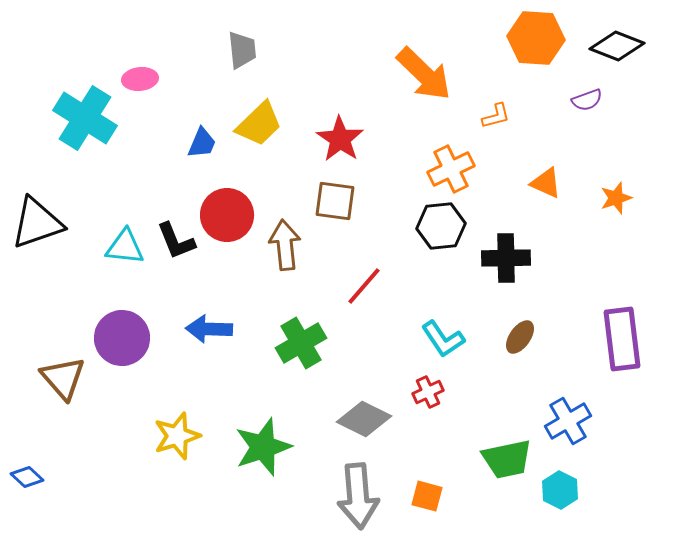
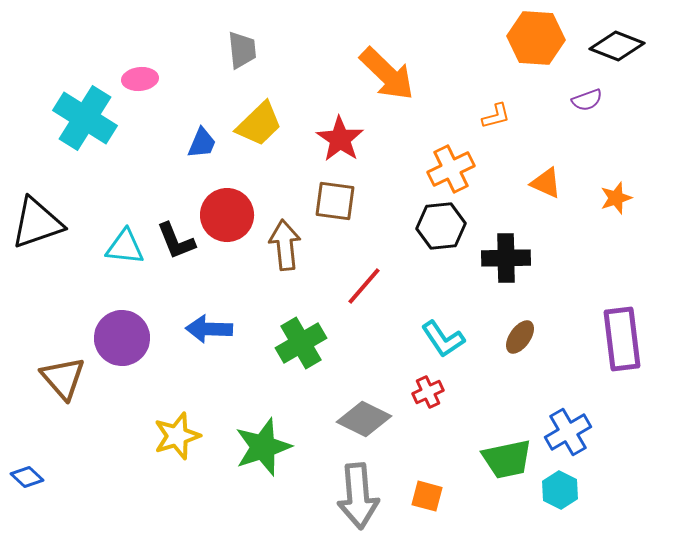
orange arrow: moved 37 px left
blue cross: moved 11 px down
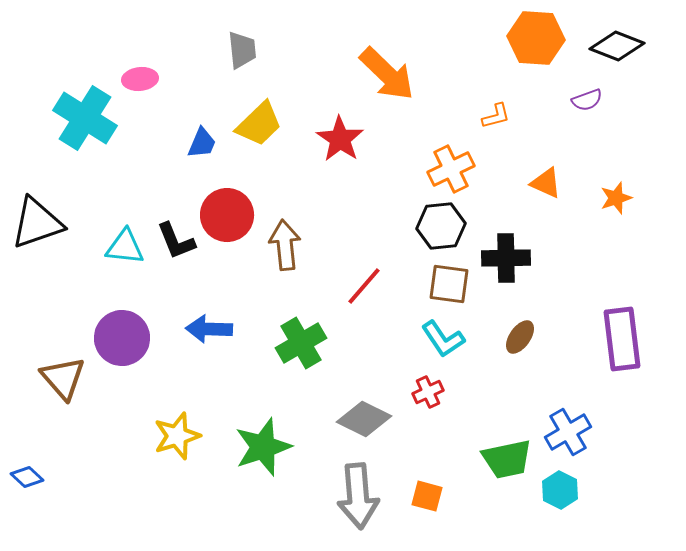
brown square: moved 114 px right, 83 px down
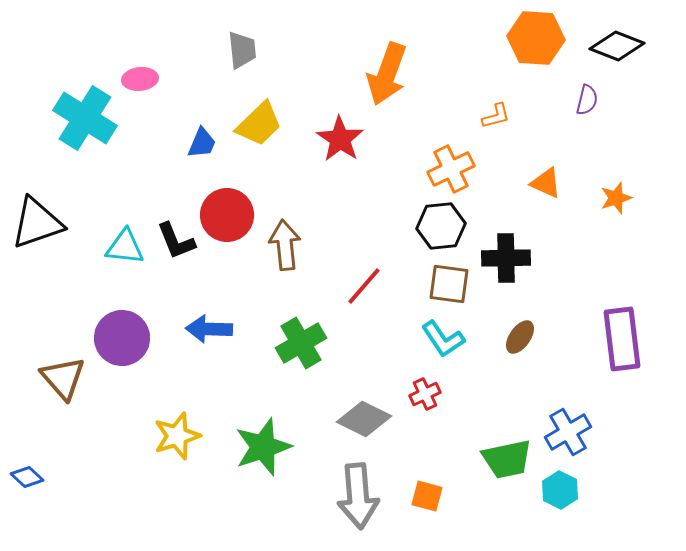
orange arrow: rotated 66 degrees clockwise
purple semicircle: rotated 56 degrees counterclockwise
red cross: moved 3 px left, 2 px down
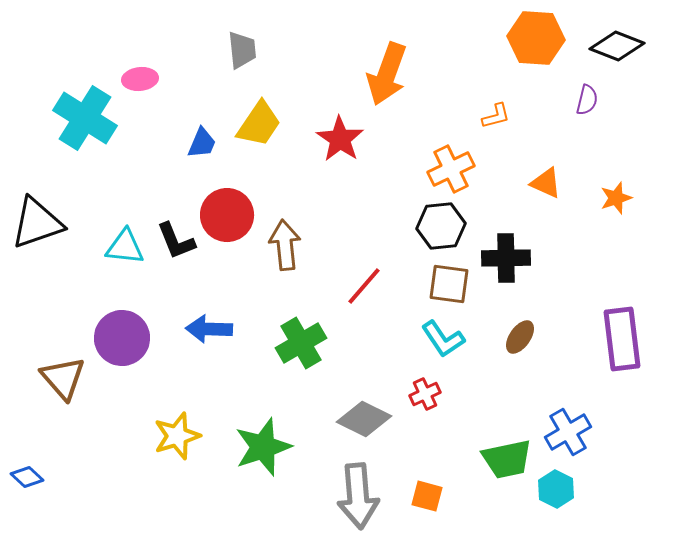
yellow trapezoid: rotated 12 degrees counterclockwise
cyan hexagon: moved 4 px left, 1 px up
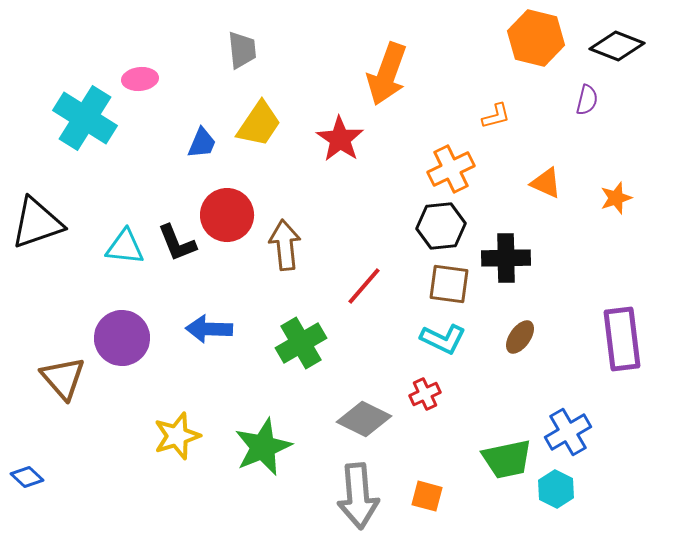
orange hexagon: rotated 10 degrees clockwise
black L-shape: moved 1 px right, 2 px down
cyan L-shape: rotated 30 degrees counterclockwise
green star: rotated 4 degrees counterclockwise
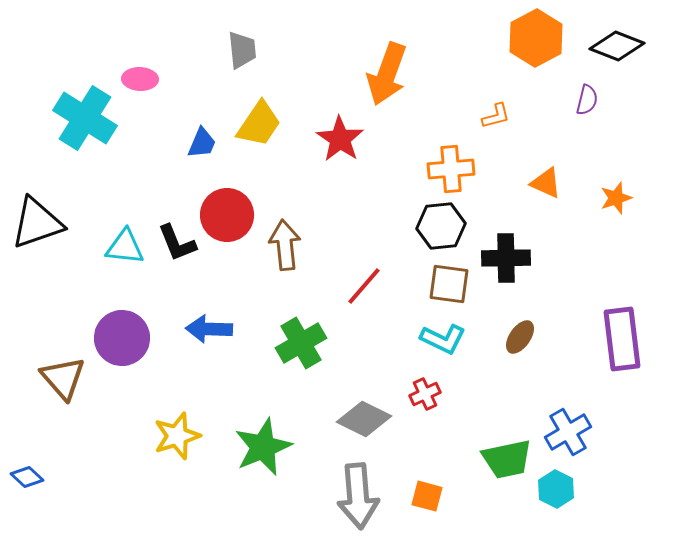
orange hexagon: rotated 18 degrees clockwise
pink ellipse: rotated 8 degrees clockwise
orange cross: rotated 21 degrees clockwise
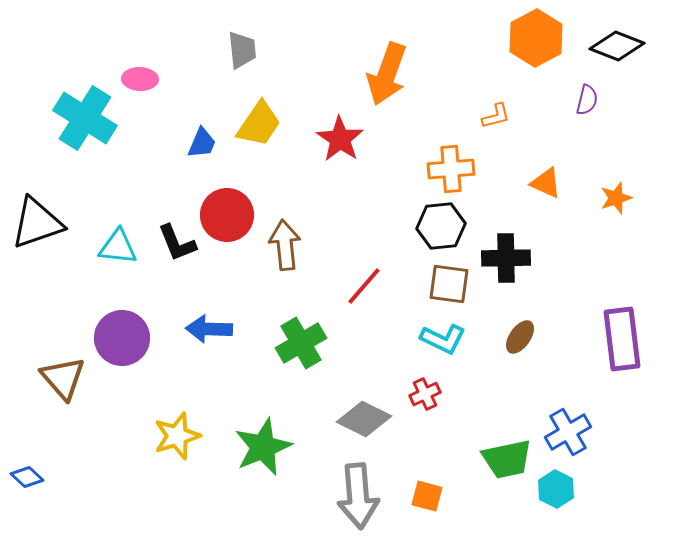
cyan triangle: moved 7 px left
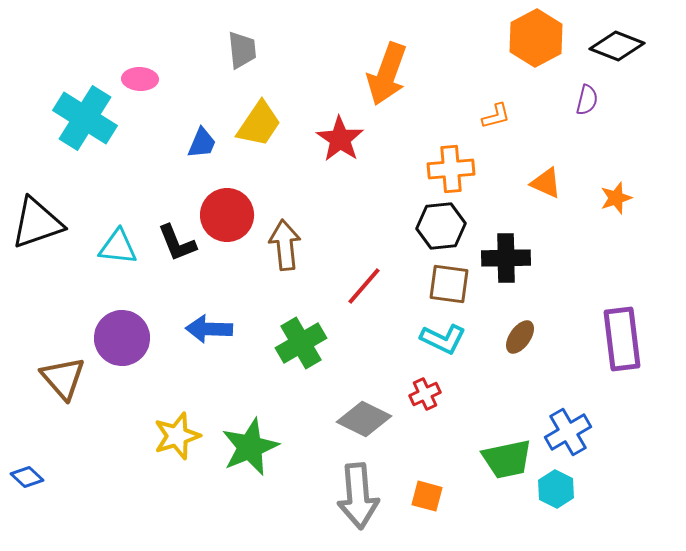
green star: moved 13 px left
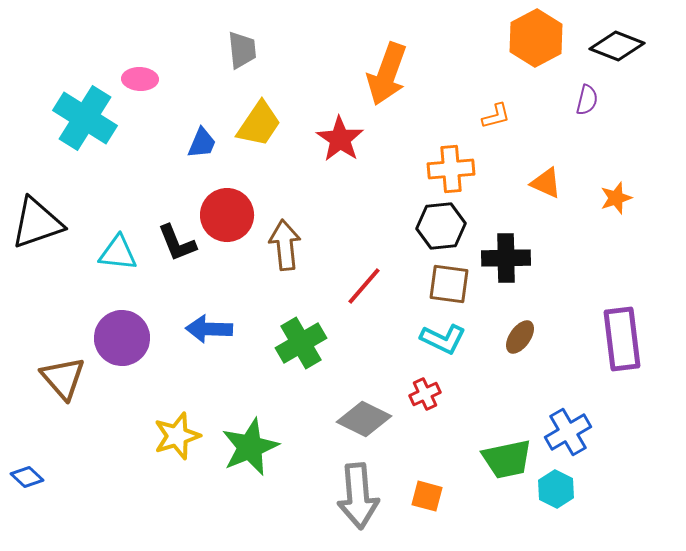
cyan triangle: moved 6 px down
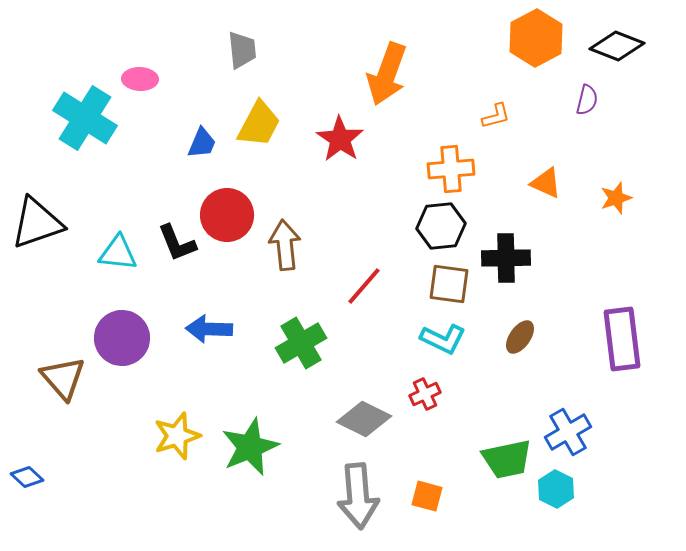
yellow trapezoid: rotated 6 degrees counterclockwise
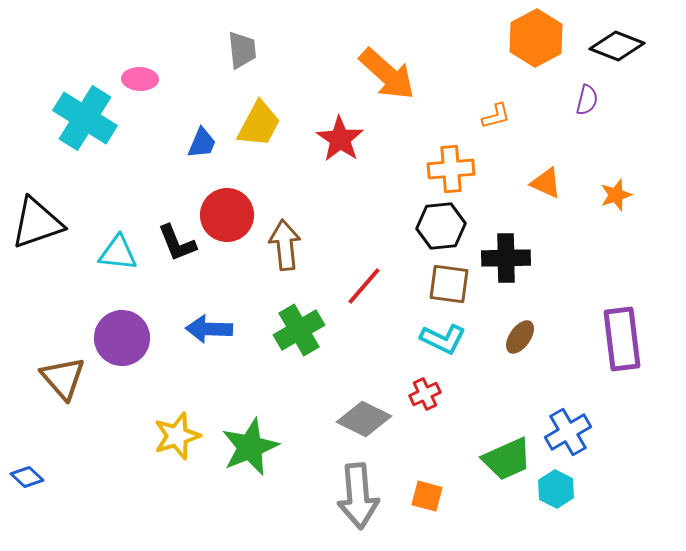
orange arrow: rotated 68 degrees counterclockwise
orange star: moved 3 px up
green cross: moved 2 px left, 13 px up
green trapezoid: rotated 12 degrees counterclockwise
